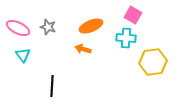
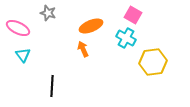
gray star: moved 14 px up
cyan cross: rotated 24 degrees clockwise
orange arrow: rotated 49 degrees clockwise
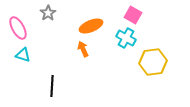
gray star: rotated 21 degrees clockwise
pink ellipse: rotated 35 degrees clockwise
cyan triangle: rotated 35 degrees counterclockwise
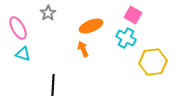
cyan triangle: moved 1 px up
black line: moved 1 px right, 1 px up
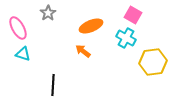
orange arrow: moved 2 px down; rotated 28 degrees counterclockwise
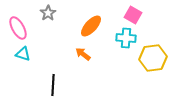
orange ellipse: rotated 25 degrees counterclockwise
cyan cross: rotated 24 degrees counterclockwise
orange arrow: moved 3 px down
yellow hexagon: moved 4 px up
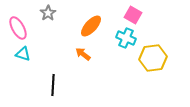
cyan cross: rotated 18 degrees clockwise
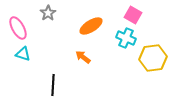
orange ellipse: rotated 15 degrees clockwise
orange arrow: moved 3 px down
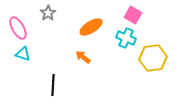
orange ellipse: moved 1 px down
